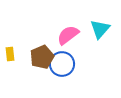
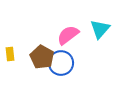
brown pentagon: rotated 20 degrees counterclockwise
blue circle: moved 1 px left, 1 px up
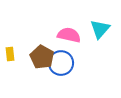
pink semicircle: moved 1 px right; rotated 50 degrees clockwise
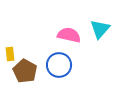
brown pentagon: moved 17 px left, 14 px down
blue circle: moved 2 px left, 2 px down
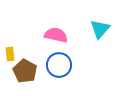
pink semicircle: moved 13 px left
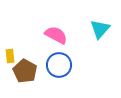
pink semicircle: rotated 15 degrees clockwise
yellow rectangle: moved 2 px down
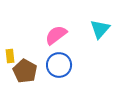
pink semicircle: rotated 65 degrees counterclockwise
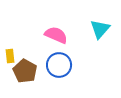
pink semicircle: rotated 60 degrees clockwise
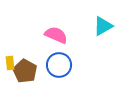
cyan triangle: moved 3 px right, 3 px up; rotated 20 degrees clockwise
yellow rectangle: moved 7 px down
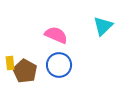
cyan triangle: rotated 15 degrees counterclockwise
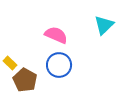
cyan triangle: moved 1 px right, 1 px up
yellow rectangle: rotated 40 degrees counterclockwise
brown pentagon: moved 9 px down
